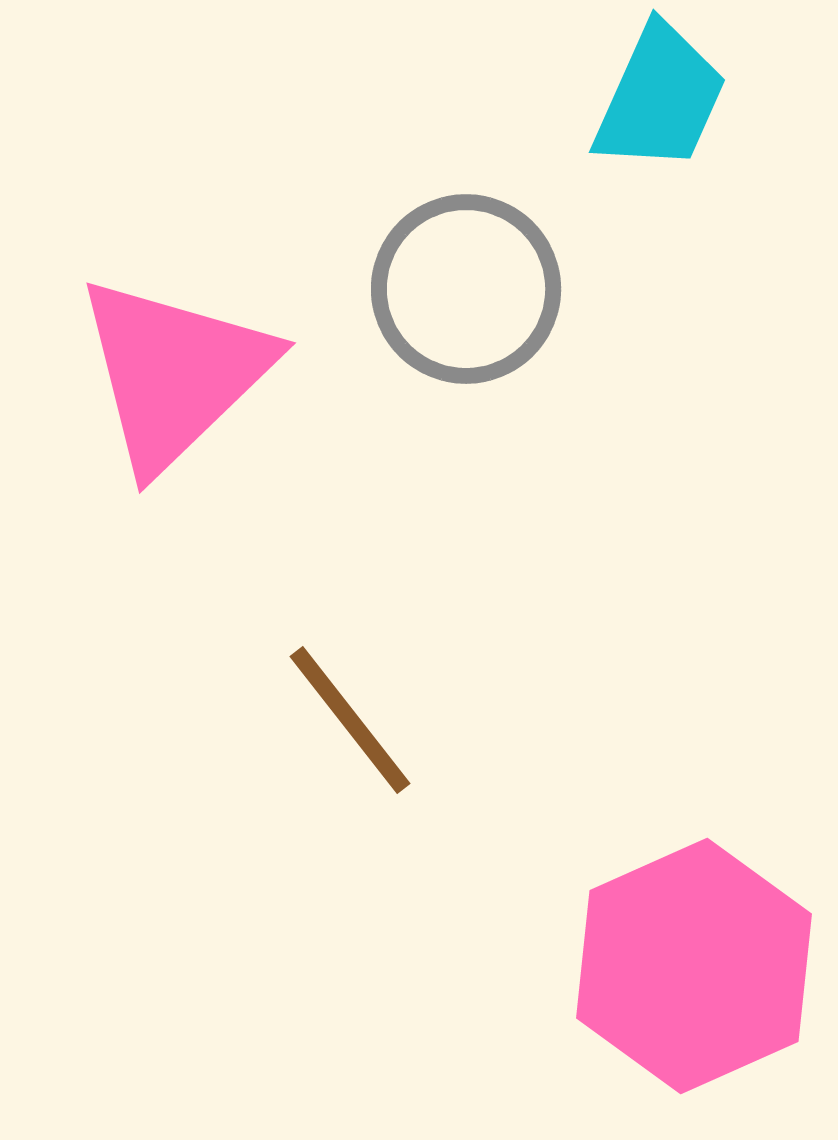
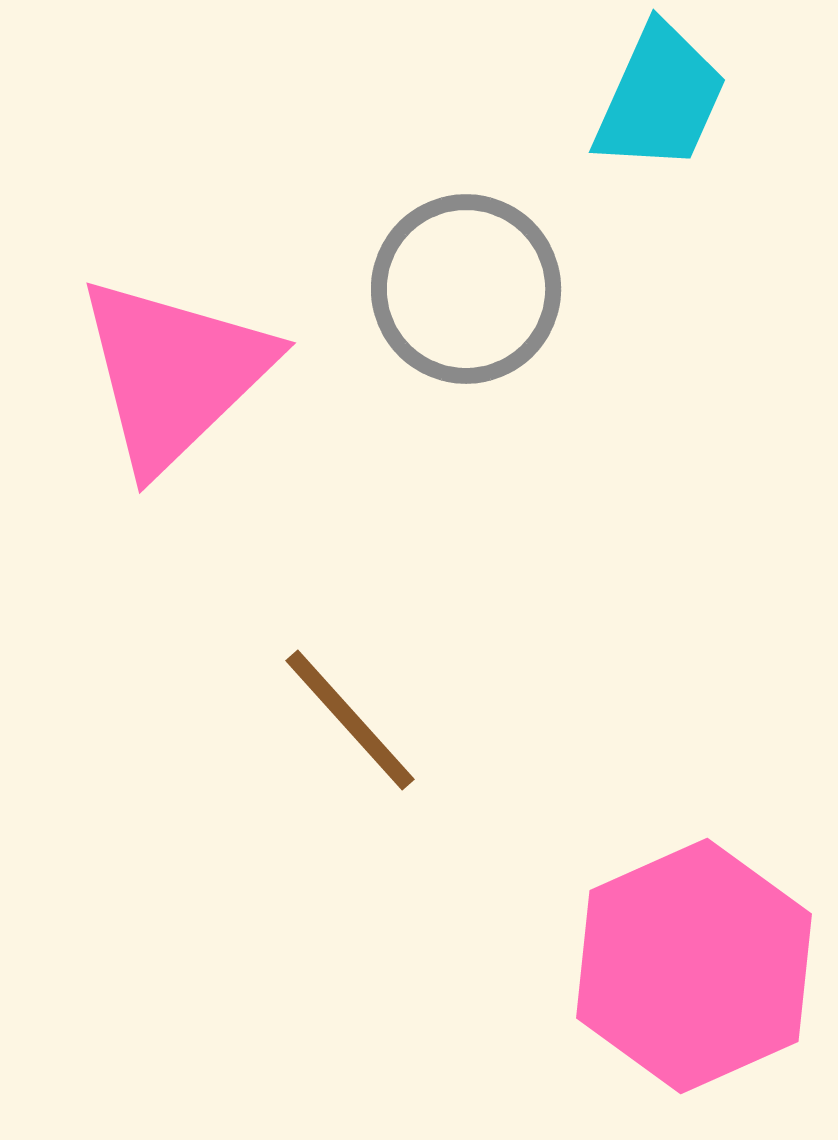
brown line: rotated 4 degrees counterclockwise
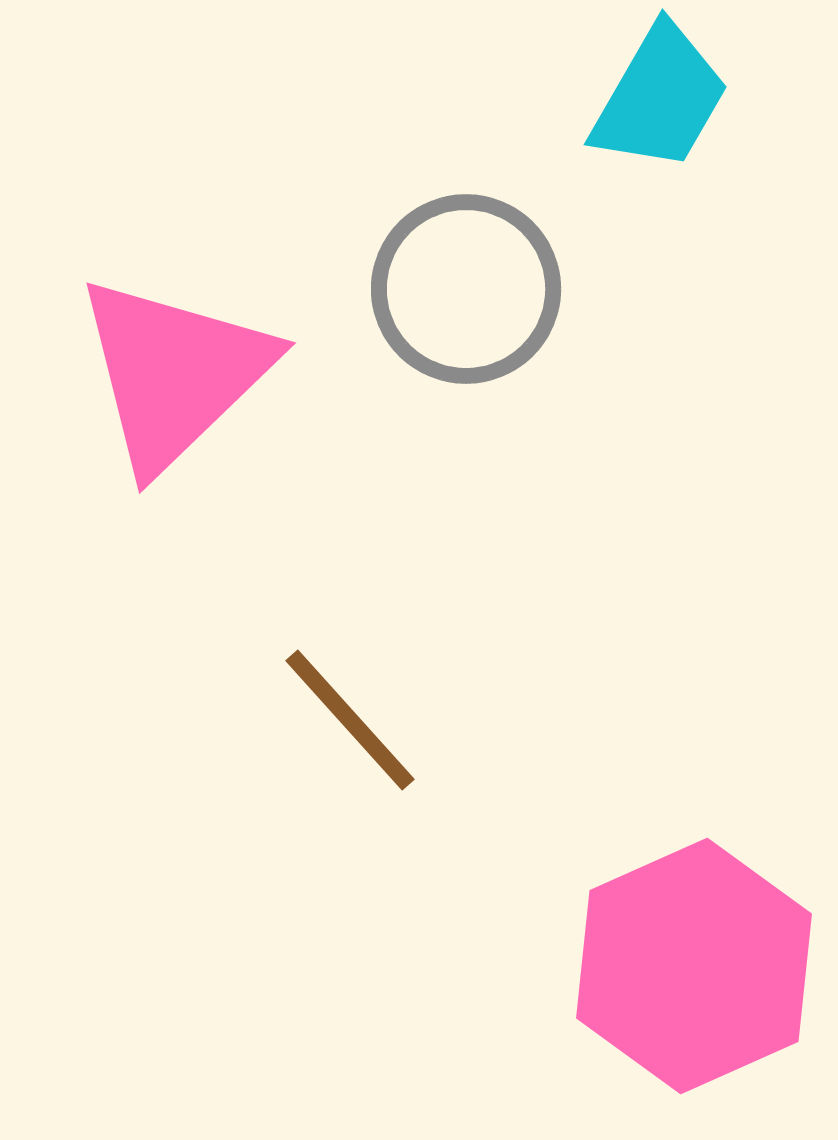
cyan trapezoid: rotated 6 degrees clockwise
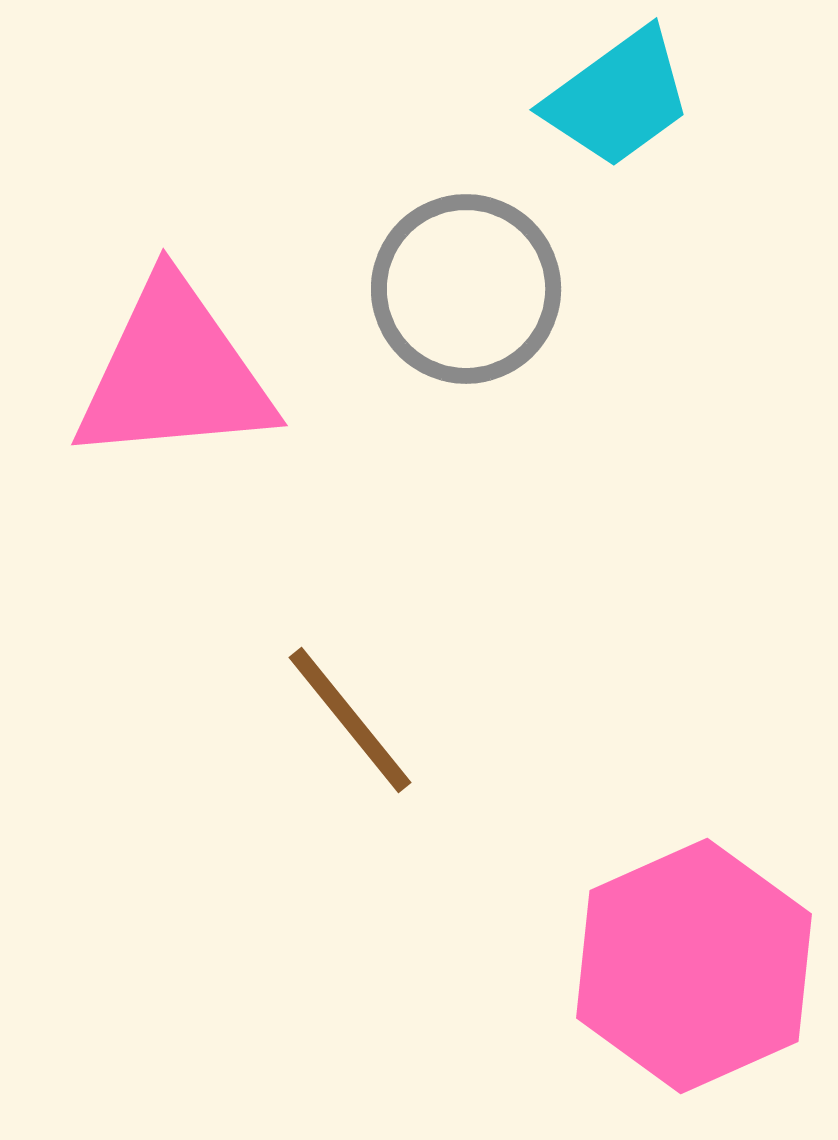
cyan trapezoid: moved 42 px left; rotated 24 degrees clockwise
pink triangle: rotated 39 degrees clockwise
brown line: rotated 3 degrees clockwise
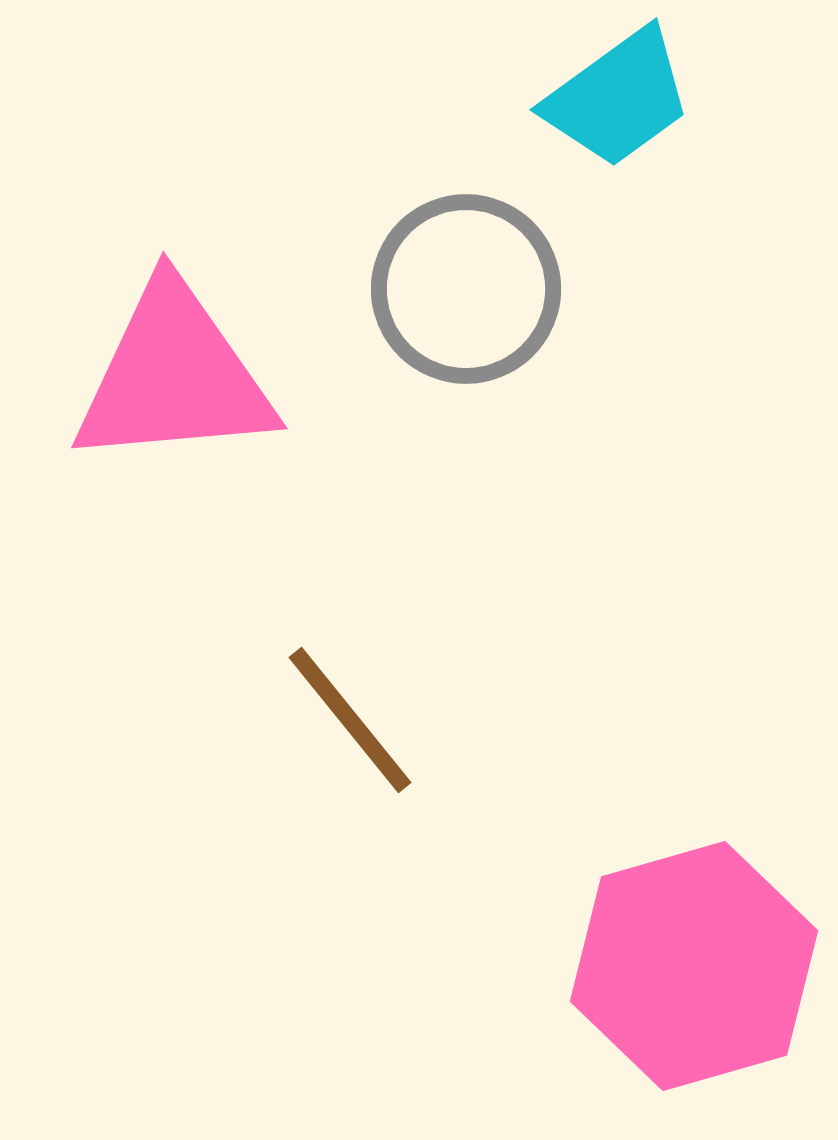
pink triangle: moved 3 px down
pink hexagon: rotated 8 degrees clockwise
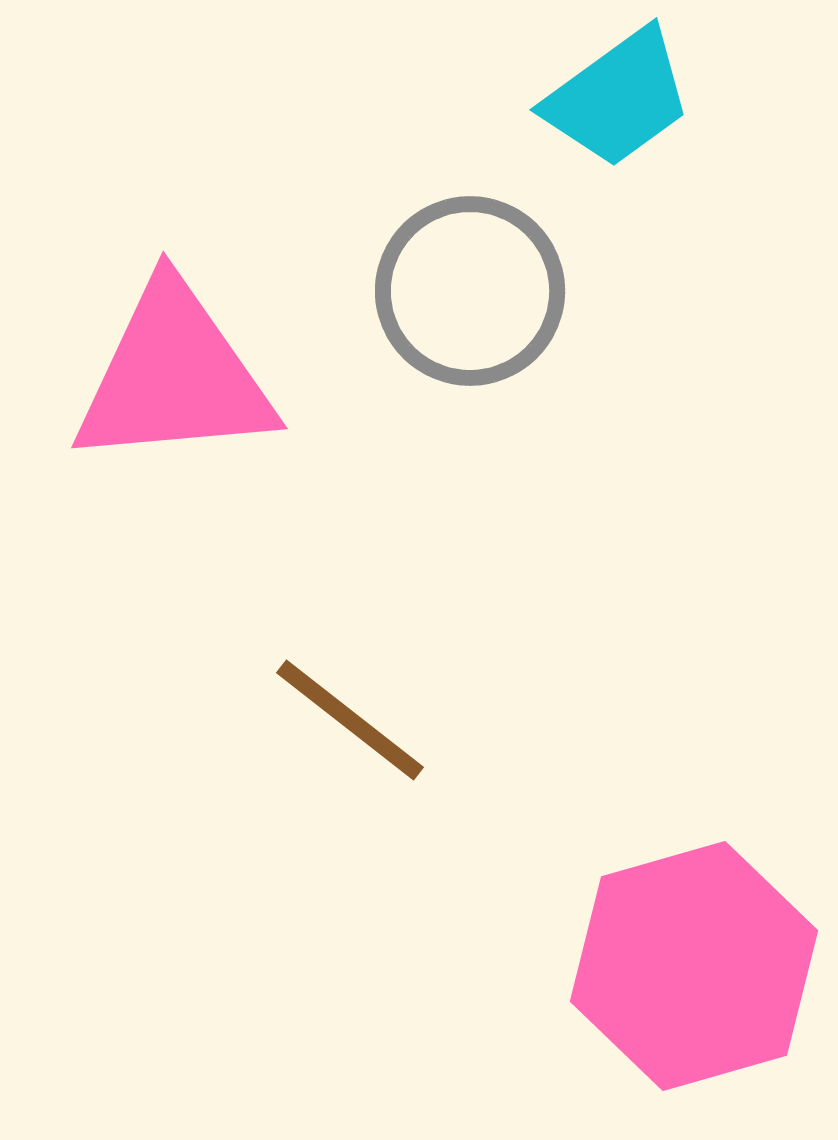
gray circle: moved 4 px right, 2 px down
brown line: rotated 13 degrees counterclockwise
